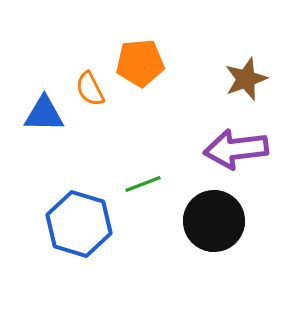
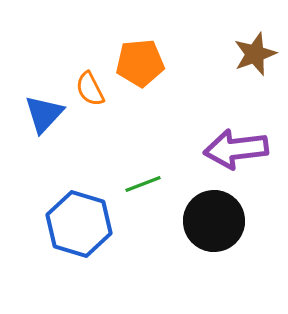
brown star: moved 9 px right, 25 px up
blue triangle: rotated 48 degrees counterclockwise
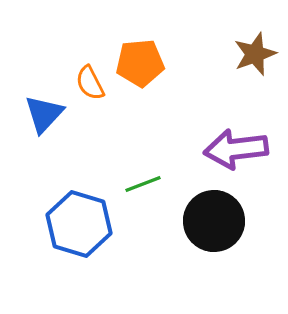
orange semicircle: moved 6 px up
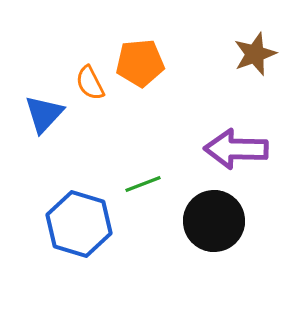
purple arrow: rotated 8 degrees clockwise
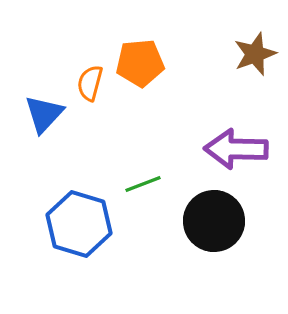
orange semicircle: rotated 42 degrees clockwise
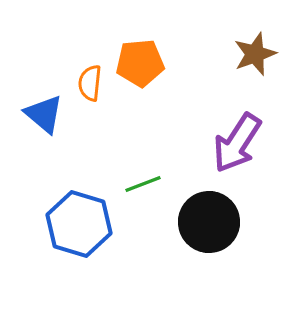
orange semicircle: rotated 9 degrees counterclockwise
blue triangle: rotated 33 degrees counterclockwise
purple arrow: moved 1 px right, 6 px up; rotated 58 degrees counterclockwise
black circle: moved 5 px left, 1 px down
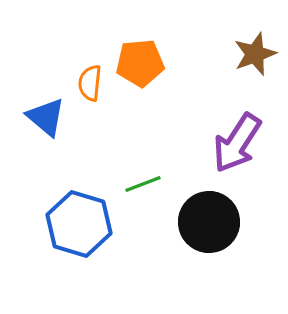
blue triangle: moved 2 px right, 3 px down
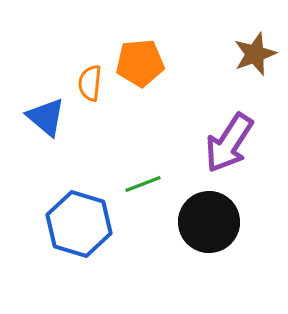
purple arrow: moved 8 px left
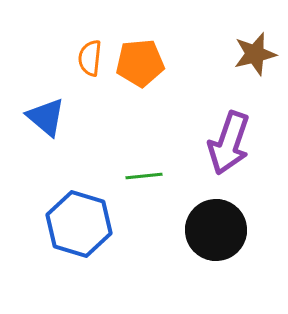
brown star: rotated 6 degrees clockwise
orange semicircle: moved 25 px up
purple arrow: rotated 14 degrees counterclockwise
green line: moved 1 px right, 8 px up; rotated 15 degrees clockwise
black circle: moved 7 px right, 8 px down
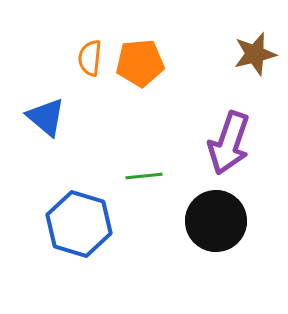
black circle: moved 9 px up
